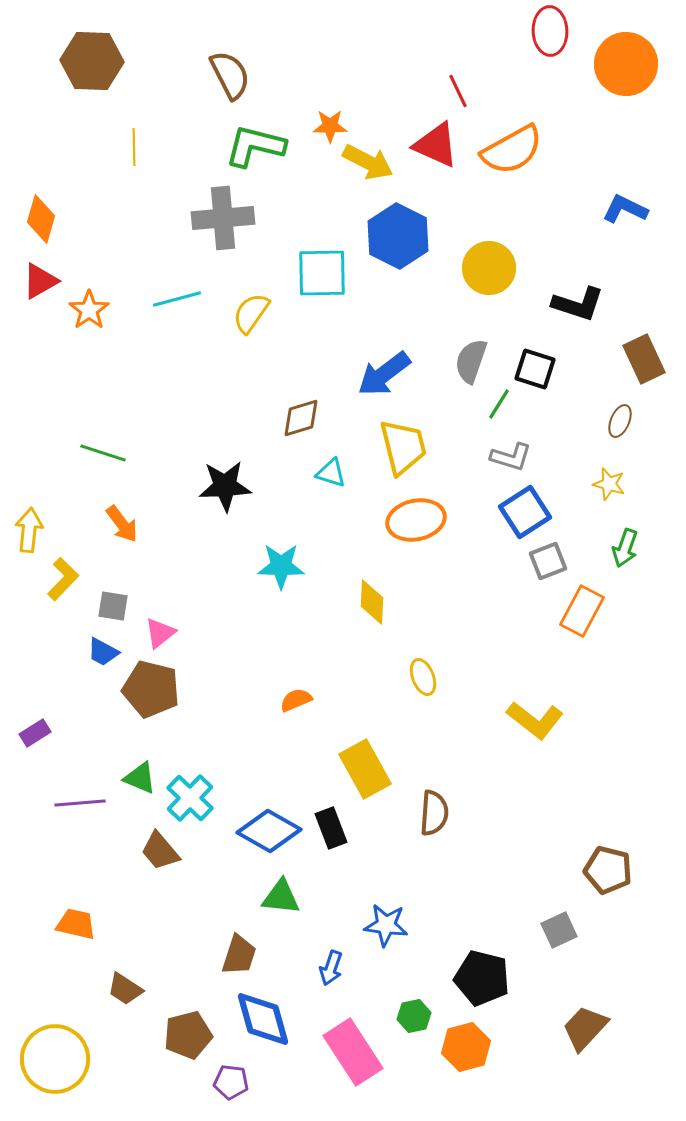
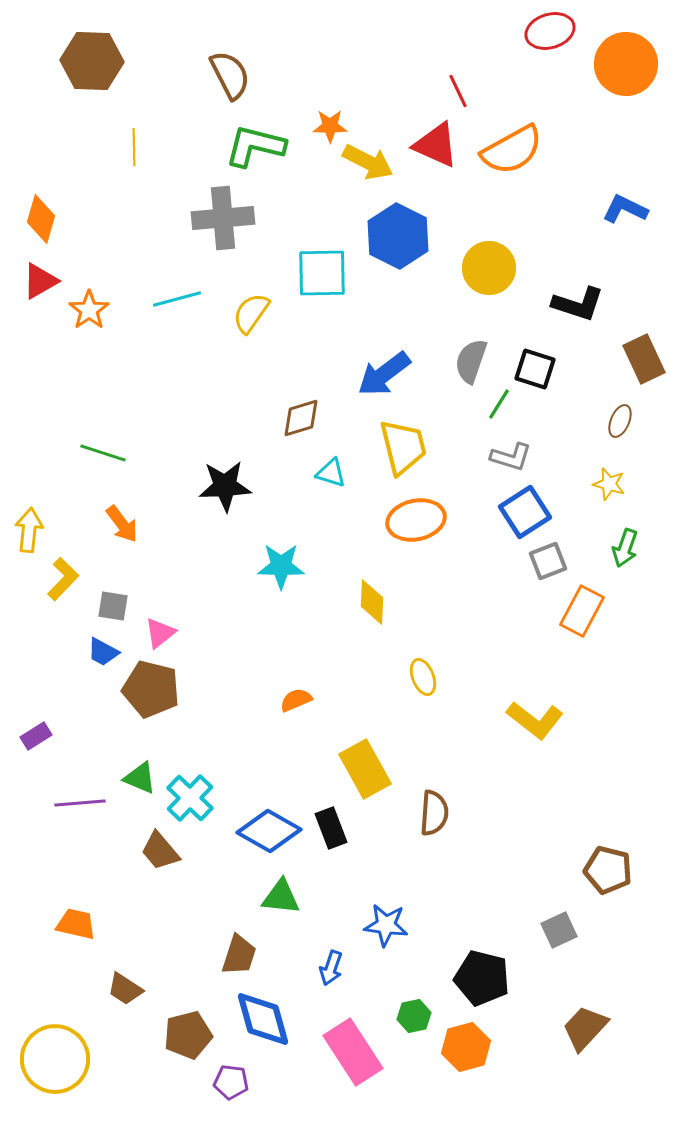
red ellipse at (550, 31): rotated 75 degrees clockwise
purple rectangle at (35, 733): moved 1 px right, 3 px down
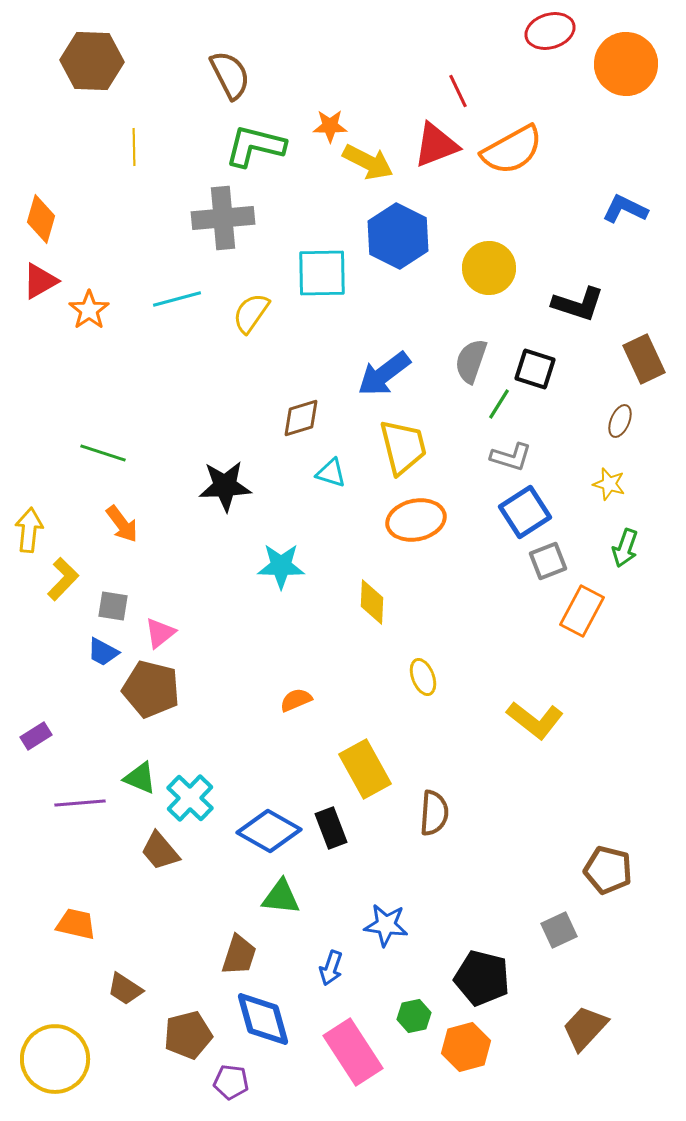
red triangle at (436, 145): rotated 45 degrees counterclockwise
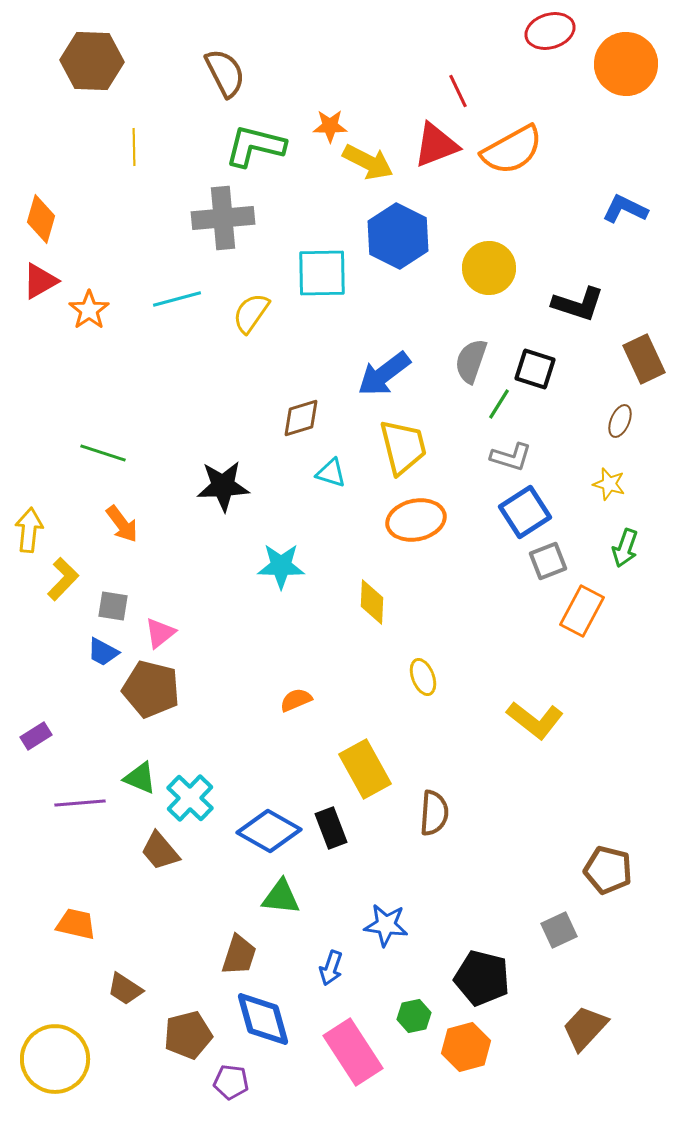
brown semicircle at (230, 75): moved 5 px left, 2 px up
black star at (225, 486): moved 2 px left
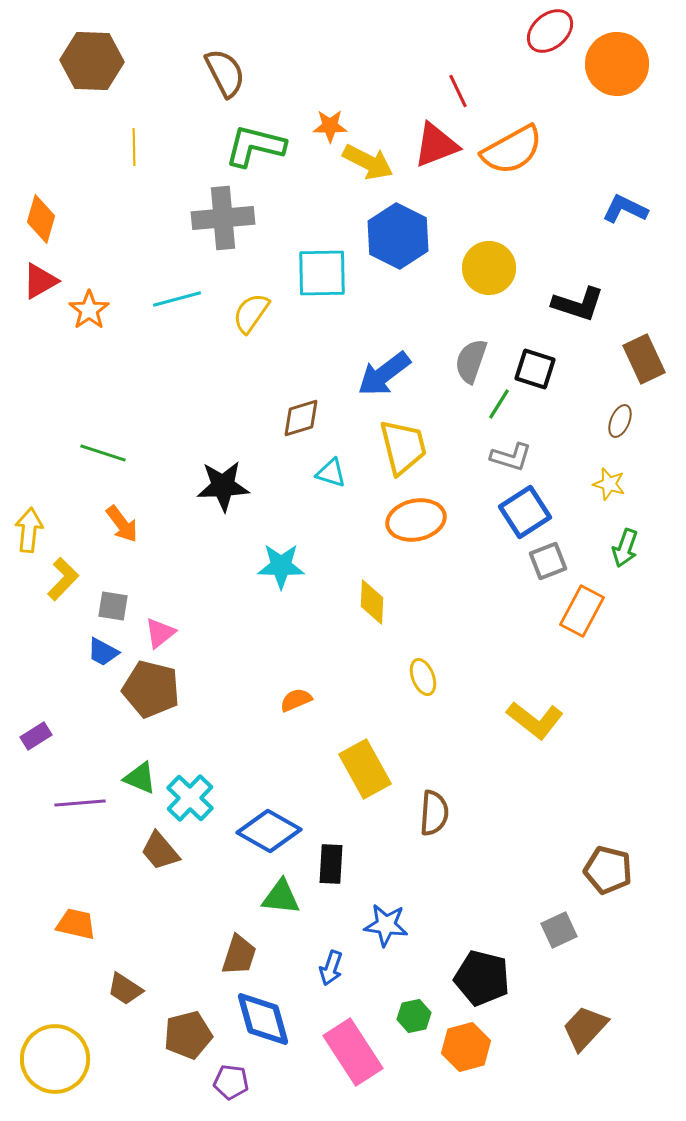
red ellipse at (550, 31): rotated 24 degrees counterclockwise
orange circle at (626, 64): moved 9 px left
black rectangle at (331, 828): moved 36 px down; rotated 24 degrees clockwise
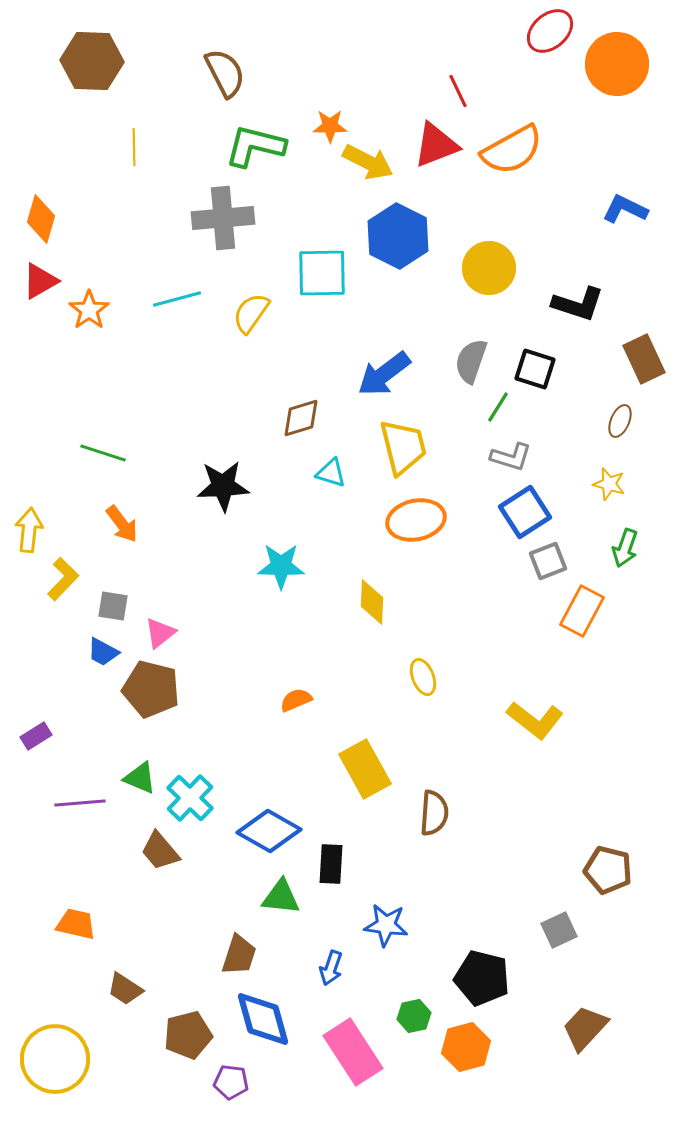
green line at (499, 404): moved 1 px left, 3 px down
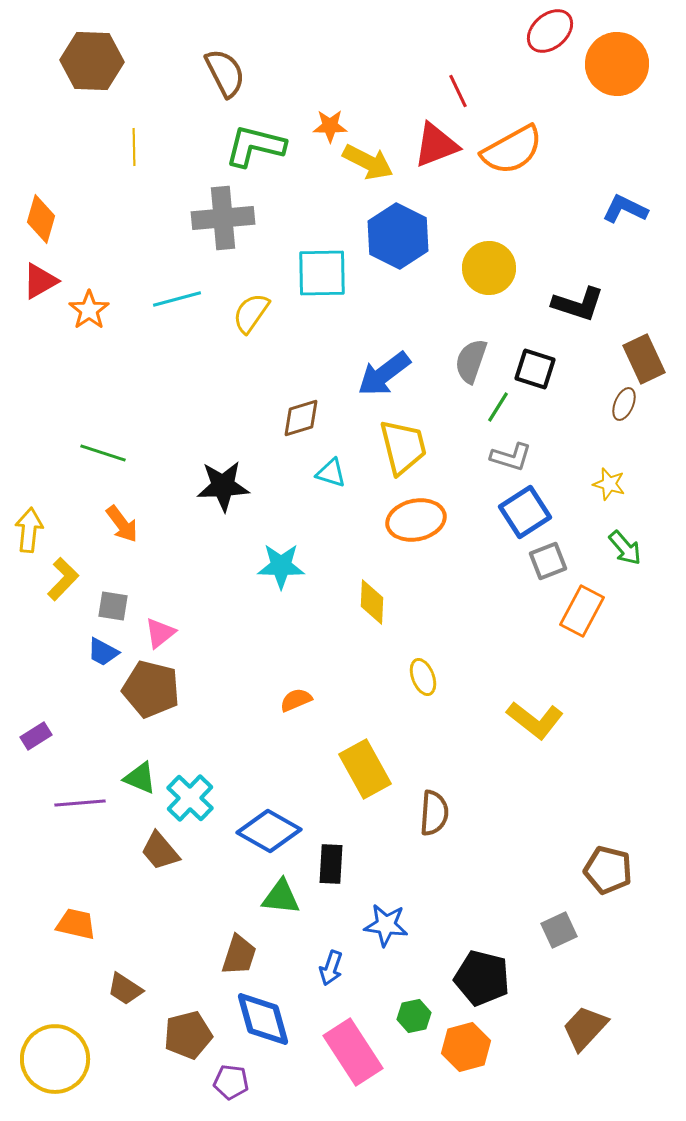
brown ellipse at (620, 421): moved 4 px right, 17 px up
green arrow at (625, 548): rotated 60 degrees counterclockwise
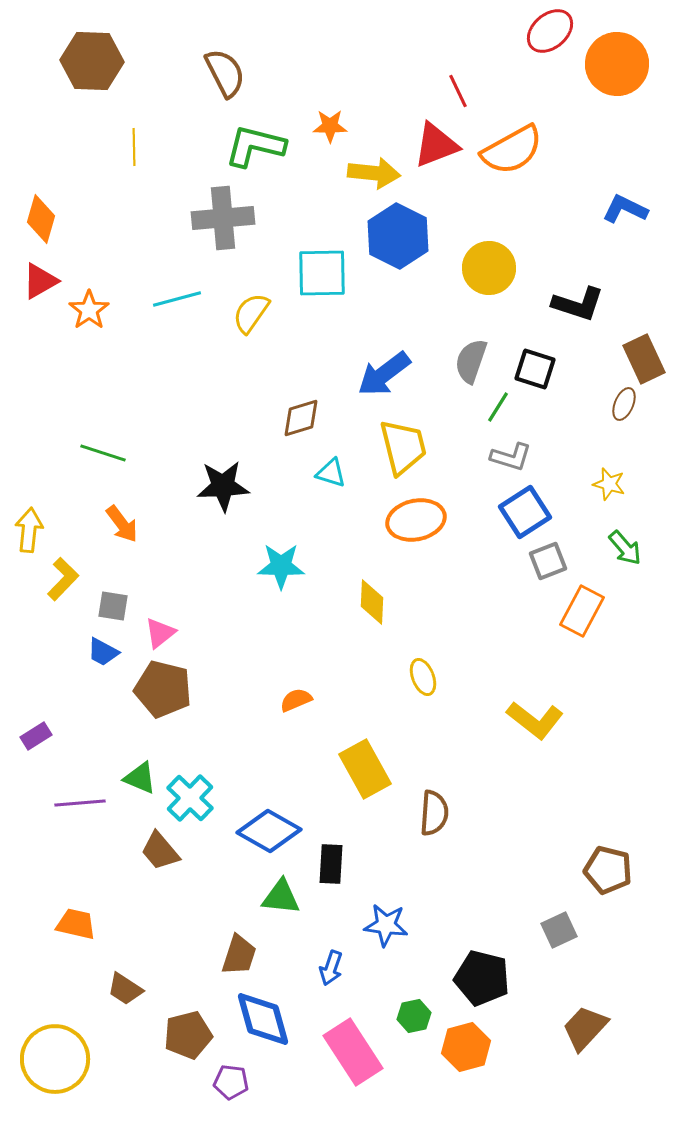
yellow arrow at (368, 162): moved 6 px right, 11 px down; rotated 21 degrees counterclockwise
brown pentagon at (151, 689): moved 12 px right
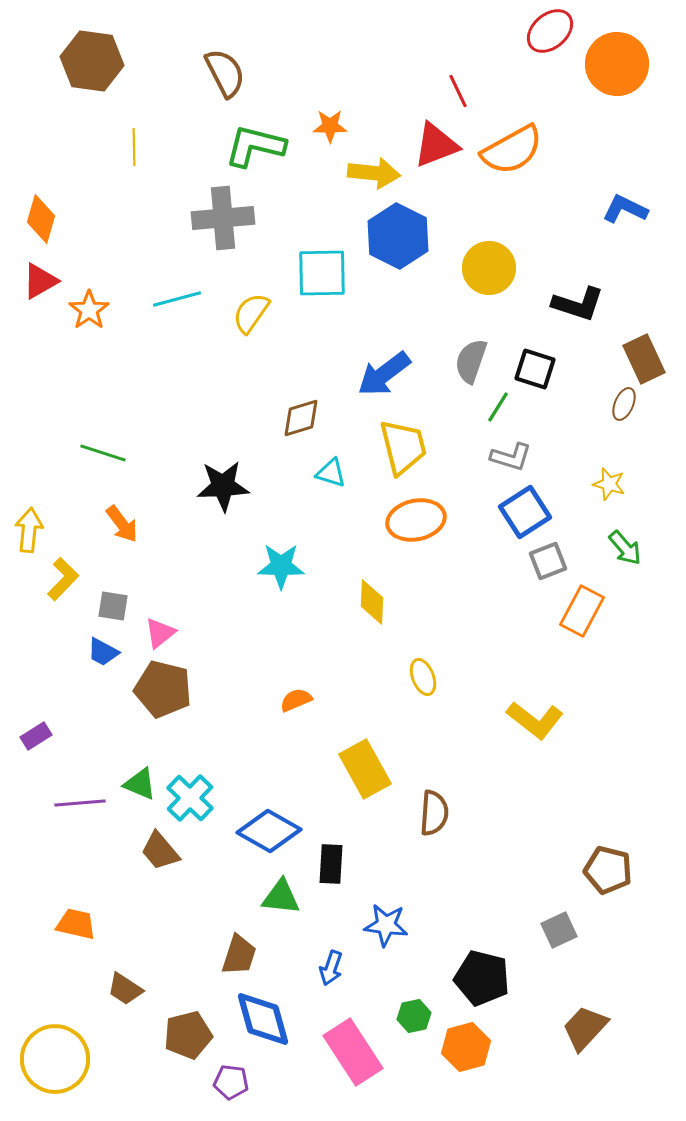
brown hexagon at (92, 61): rotated 6 degrees clockwise
green triangle at (140, 778): moved 6 px down
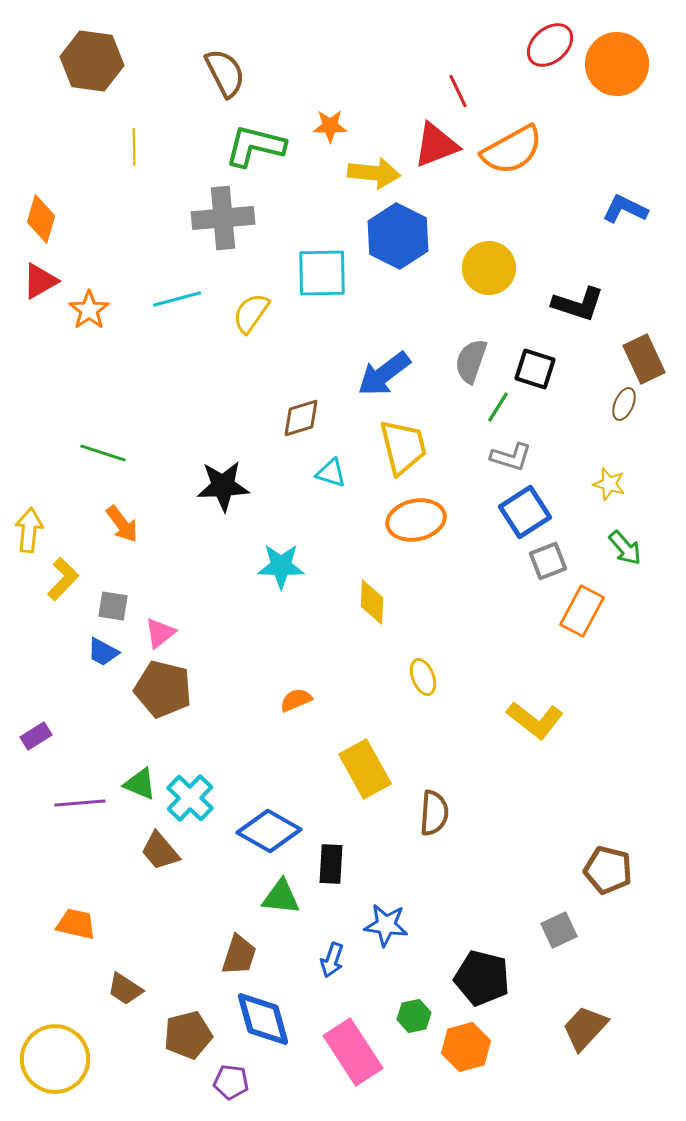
red ellipse at (550, 31): moved 14 px down
blue arrow at (331, 968): moved 1 px right, 8 px up
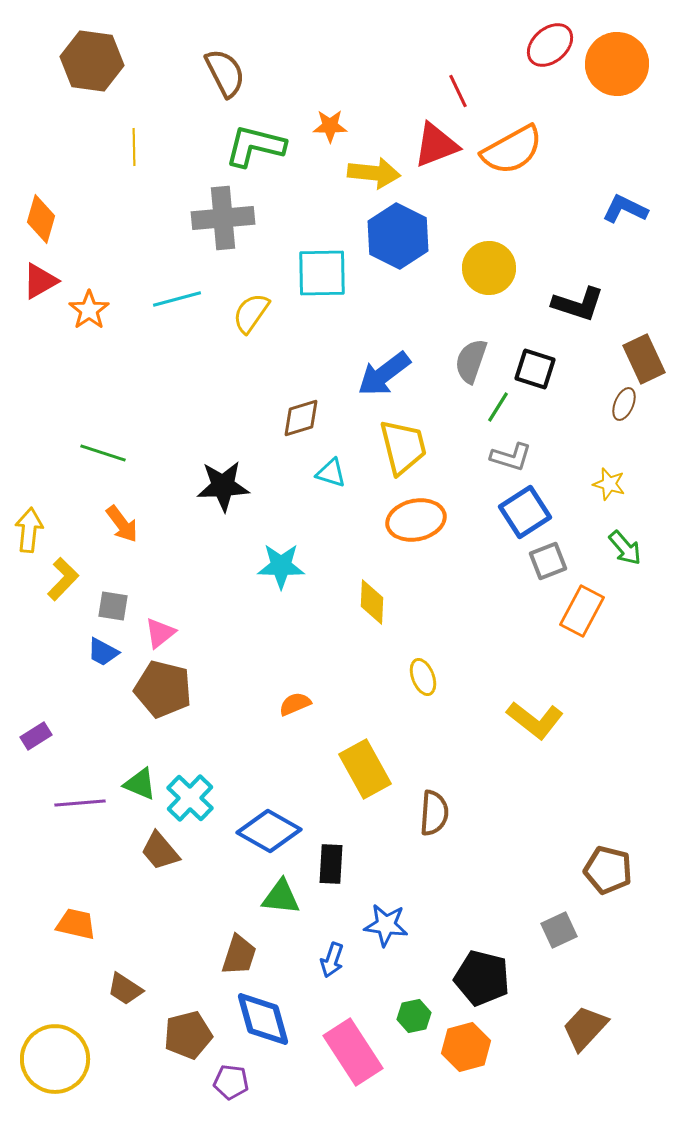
orange semicircle at (296, 700): moved 1 px left, 4 px down
